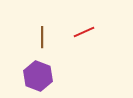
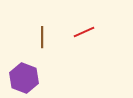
purple hexagon: moved 14 px left, 2 px down
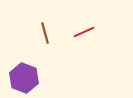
brown line: moved 3 px right, 4 px up; rotated 15 degrees counterclockwise
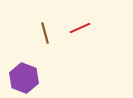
red line: moved 4 px left, 4 px up
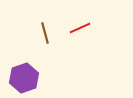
purple hexagon: rotated 20 degrees clockwise
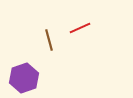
brown line: moved 4 px right, 7 px down
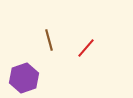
red line: moved 6 px right, 20 px down; rotated 25 degrees counterclockwise
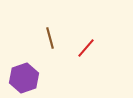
brown line: moved 1 px right, 2 px up
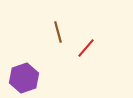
brown line: moved 8 px right, 6 px up
